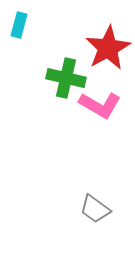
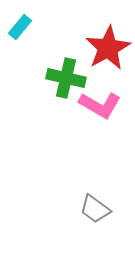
cyan rectangle: moved 1 px right, 2 px down; rotated 25 degrees clockwise
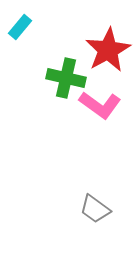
red star: moved 2 px down
pink L-shape: rotated 6 degrees clockwise
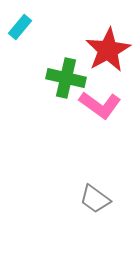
gray trapezoid: moved 10 px up
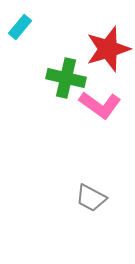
red star: moved 1 px up; rotated 12 degrees clockwise
gray trapezoid: moved 4 px left, 1 px up; rotated 8 degrees counterclockwise
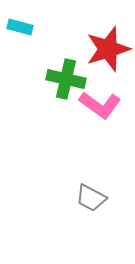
cyan rectangle: rotated 65 degrees clockwise
green cross: moved 1 px down
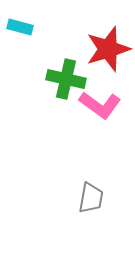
gray trapezoid: rotated 108 degrees counterclockwise
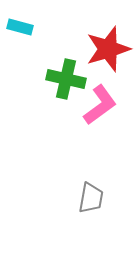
pink L-shape: rotated 72 degrees counterclockwise
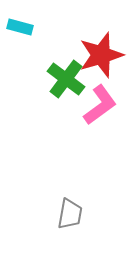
red star: moved 7 px left, 6 px down
green cross: rotated 24 degrees clockwise
gray trapezoid: moved 21 px left, 16 px down
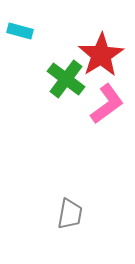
cyan rectangle: moved 4 px down
red star: rotated 15 degrees counterclockwise
pink L-shape: moved 7 px right, 1 px up
